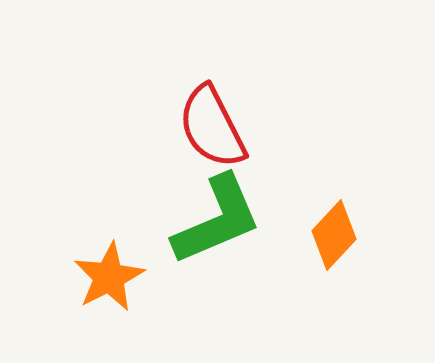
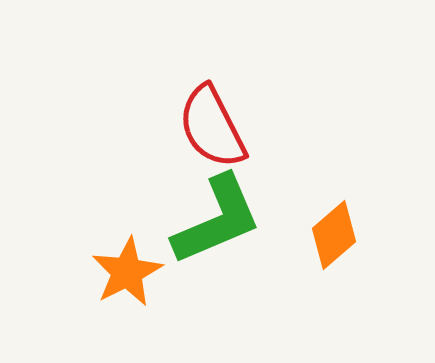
orange diamond: rotated 6 degrees clockwise
orange star: moved 18 px right, 5 px up
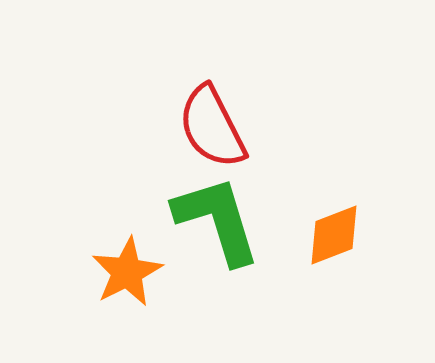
green L-shape: rotated 84 degrees counterclockwise
orange diamond: rotated 20 degrees clockwise
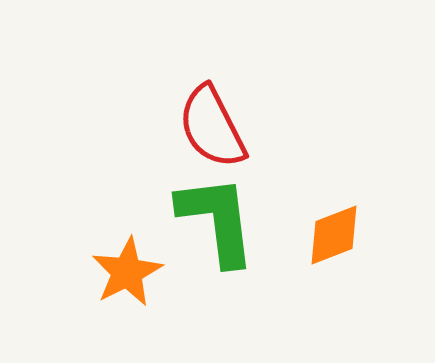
green L-shape: rotated 10 degrees clockwise
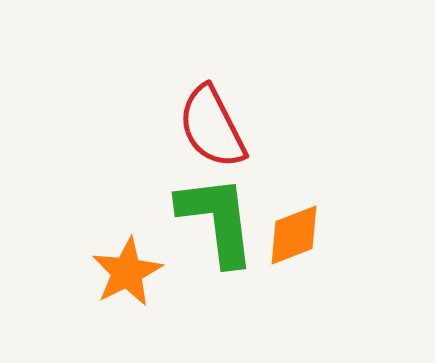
orange diamond: moved 40 px left
